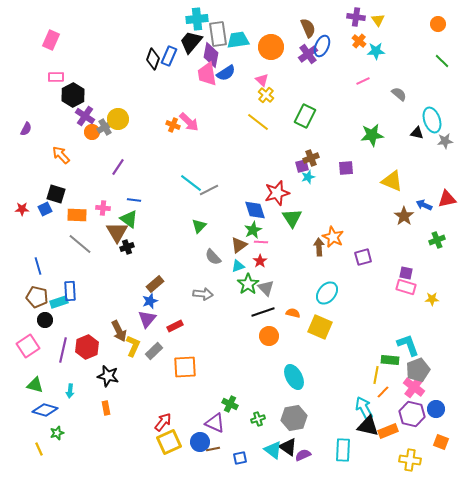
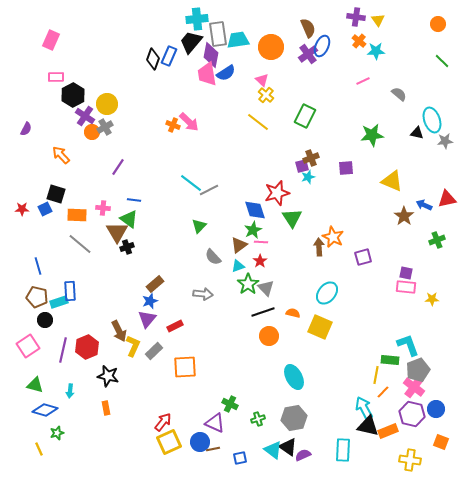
yellow circle at (118, 119): moved 11 px left, 15 px up
pink rectangle at (406, 287): rotated 12 degrees counterclockwise
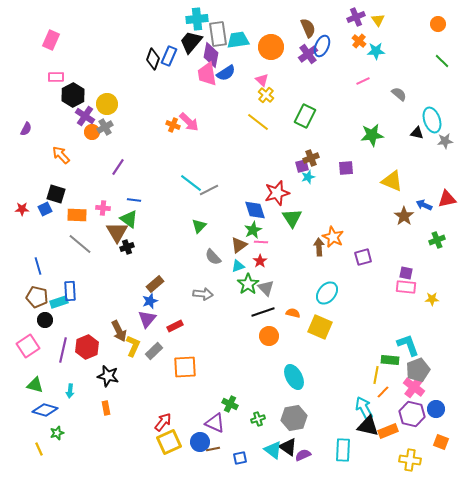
purple cross at (356, 17): rotated 30 degrees counterclockwise
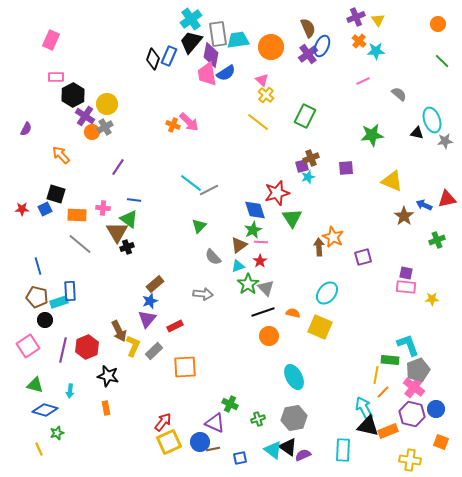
cyan cross at (197, 19): moved 6 px left; rotated 30 degrees counterclockwise
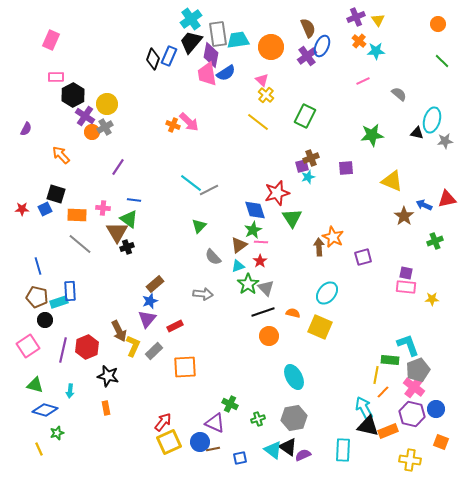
purple cross at (308, 54): moved 1 px left, 2 px down
cyan ellipse at (432, 120): rotated 35 degrees clockwise
green cross at (437, 240): moved 2 px left, 1 px down
